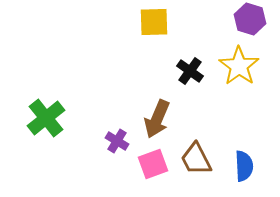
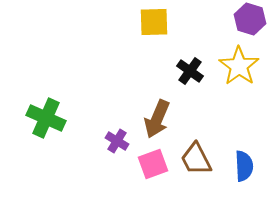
green cross: rotated 27 degrees counterclockwise
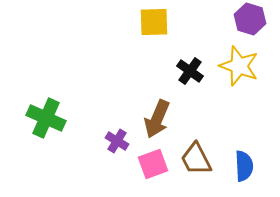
yellow star: rotated 15 degrees counterclockwise
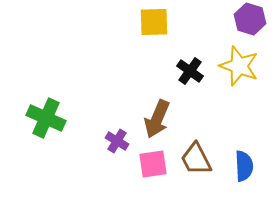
pink square: rotated 12 degrees clockwise
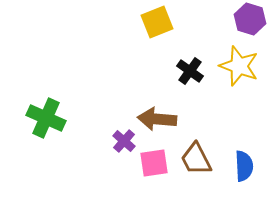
yellow square: moved 3 px right; rotated 20 degrees counterclockwise
brown arrow: rotated 72 degrees clockwise
purple cross: moved 7 px right; rotated 10 degrees clockwise
pink square: moved 1 px right, 1 px up
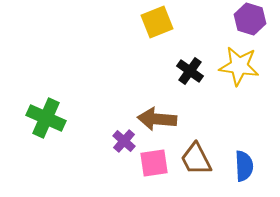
yellow star: rotated 12 degrees counterclockwise
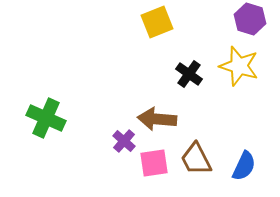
yellow star: rotated 9 degrees clockwise
black cross: moved 1 px left, 3 px down
blue semicircle: rotated 28 degrees clockwise
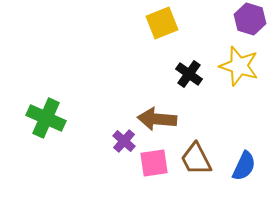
yellow square: moved 5 px right, 1 px down
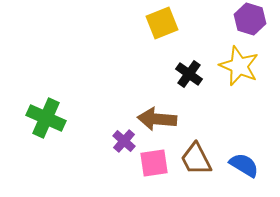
yellow star: rotated 6 degrees clockwise
blue semicircle: moved 1 px up; rotated 84 degrees counterclockwise
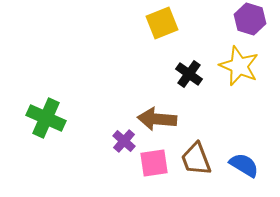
brown trapezoid: rotated 6 degrees clockwise
